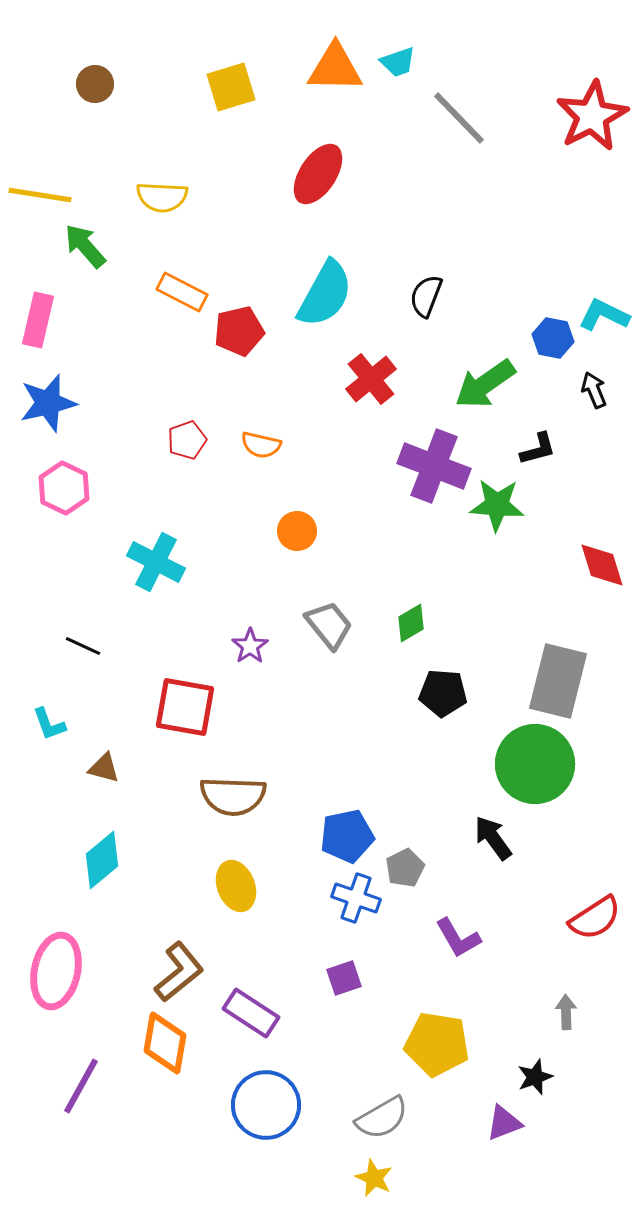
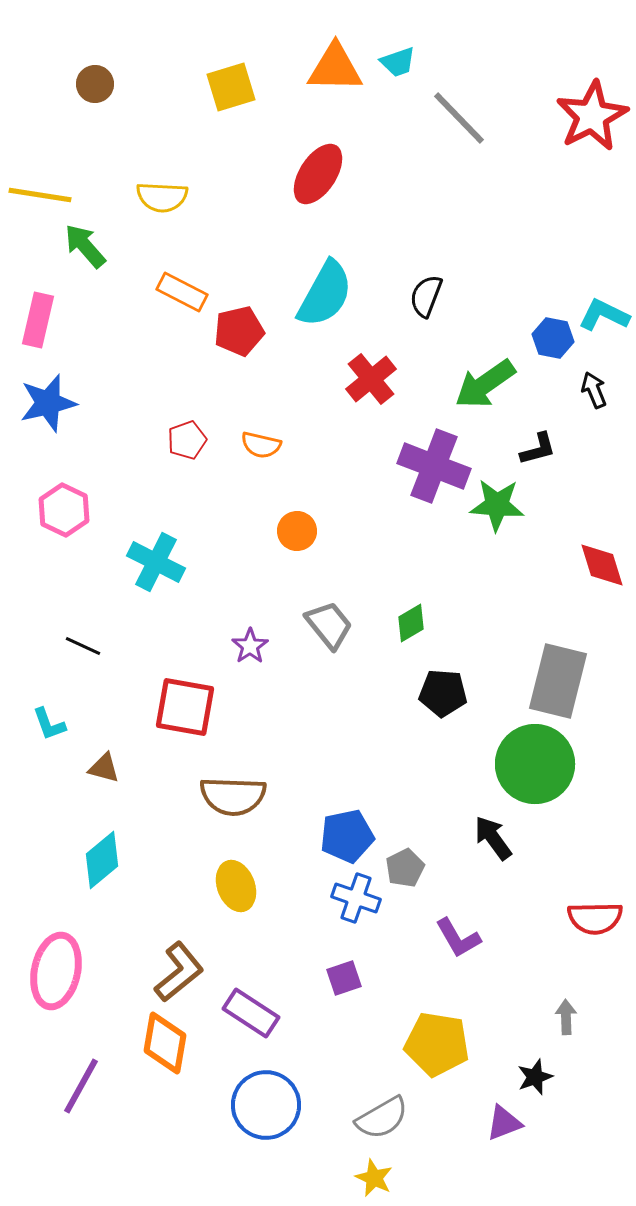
pink hexagon at (64, 488): moved 22 px down
red semicircle at (595, 918): rotated 32 degrees clockwise
gray arrow at (566, 1012): moved 5 px down
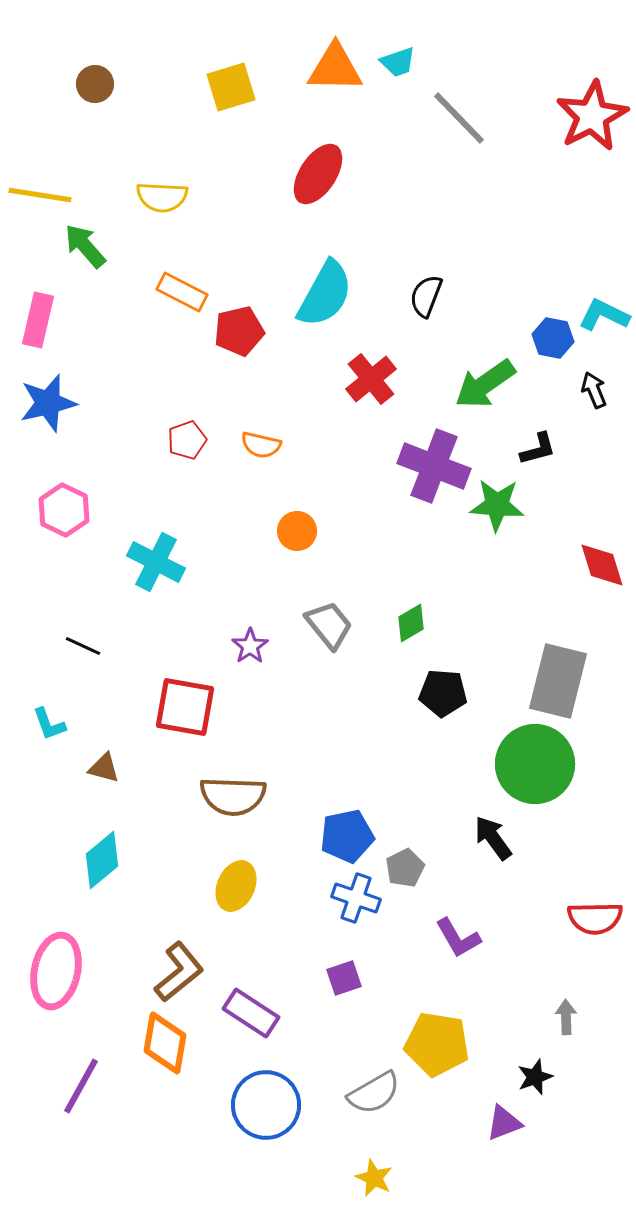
yellow ellipse at (236, 886): rotated 45 degrees clockwise
gray semicircle at (382, 1118): moved 8 px left, 25 px up
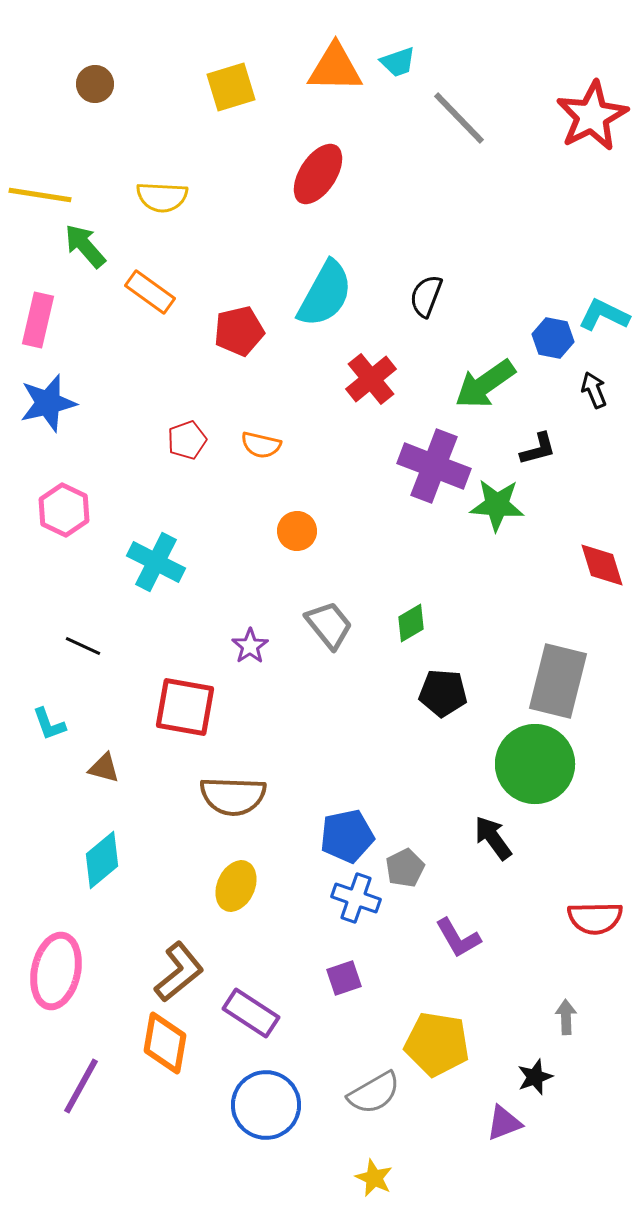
orange rectangle at (182, 292): moved 32 px left; rotated 9 degrees clockwise
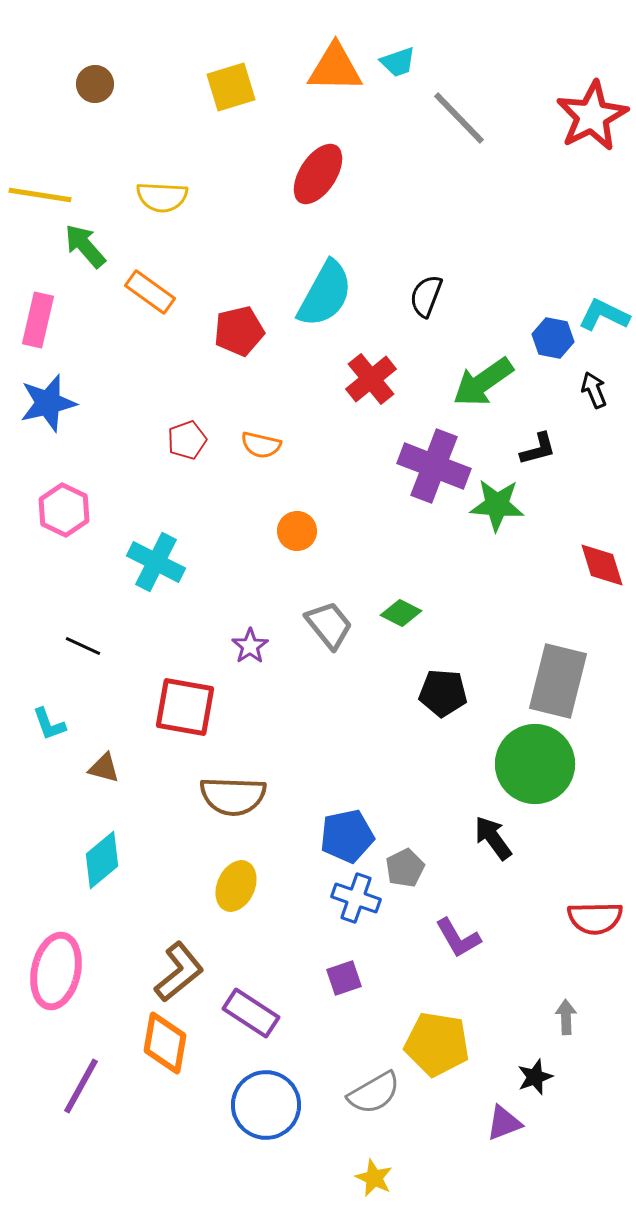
green arrow at (485, 384): moved 2 px left, 2 px up
green diamond at (411, 623): moved 10 px left, 10 px up; rotated 57 degrees clockwise
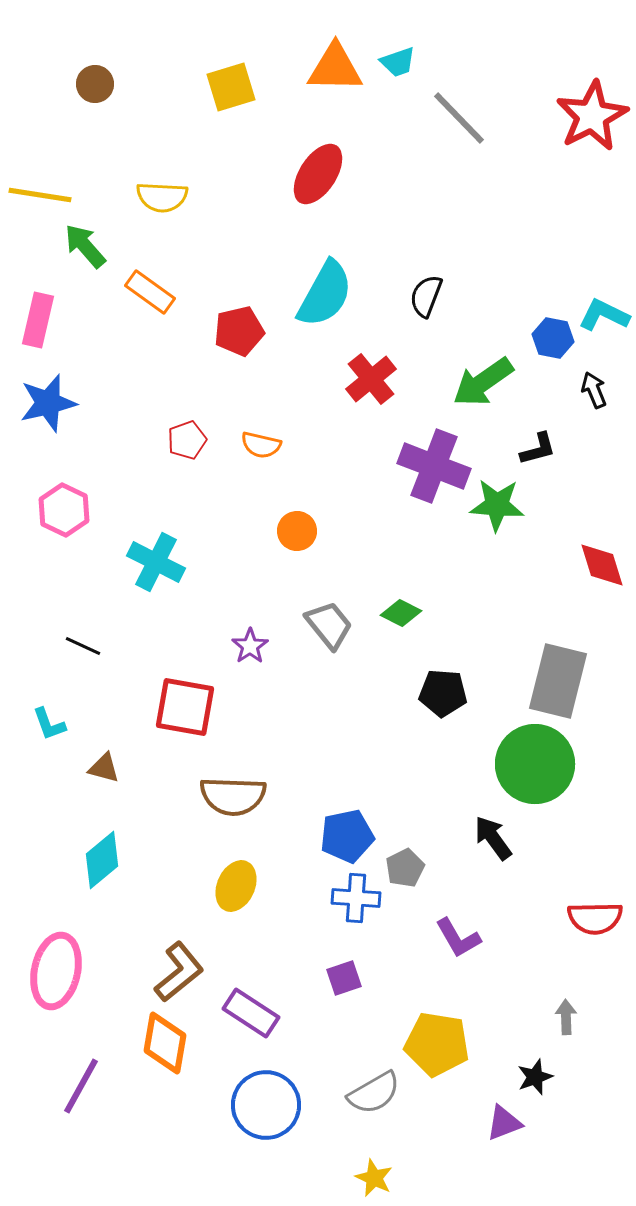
blue cross at (356, 898): rotated 15 degrees counterclockwise
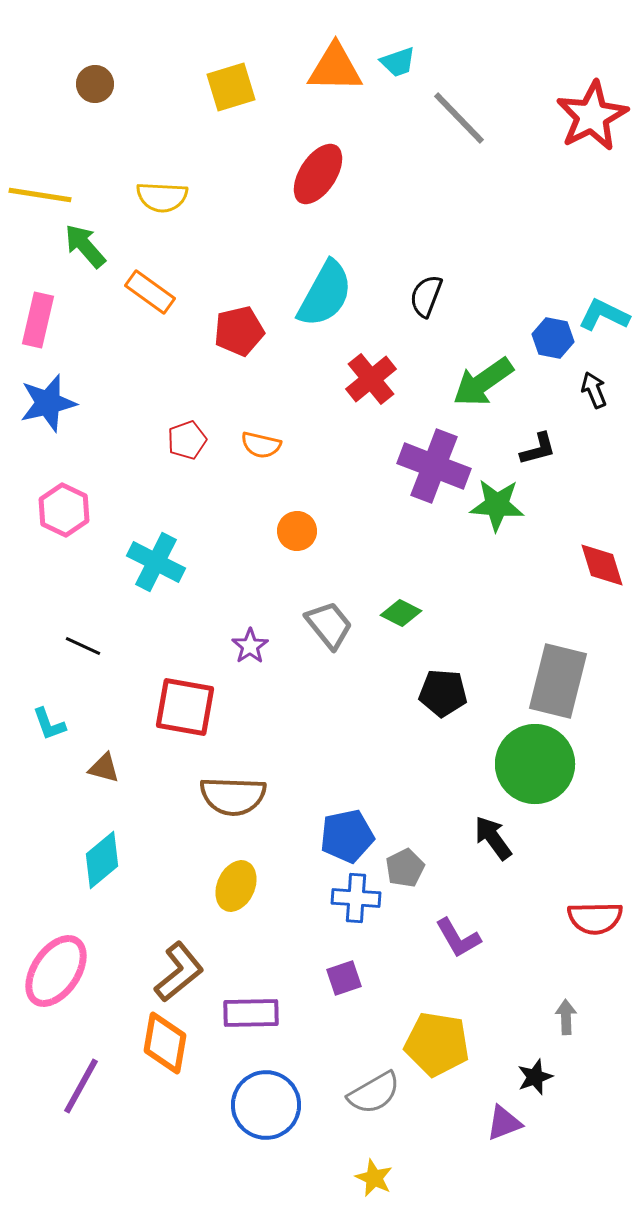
pink ellipse at (56, 971): rotated 22 degrees clockwise
purple rectangle at (251, 1013): rotated 34 degrees counterclockwise
